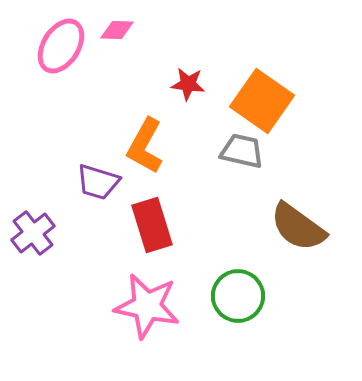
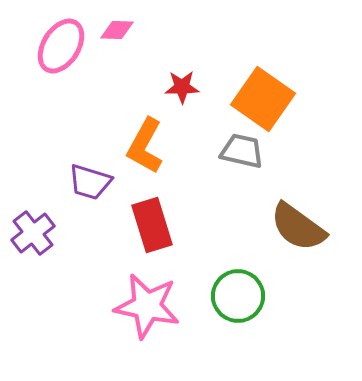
red star: moved 6 px left, 3 px down; rotated 8 degrees counterclockwise
orange square: moved 1 px right, 2 px up
purple trapezoid: moved 8 px left
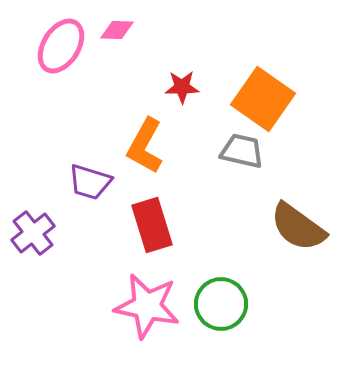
green circle: moved 17 px left, 8 px down
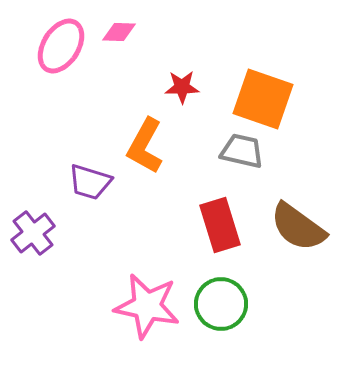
pink diamond: moved 2 px right, 2 px down
orange square: rotated 16 degrees counterclockwise
red rectangle: moved 68 px right
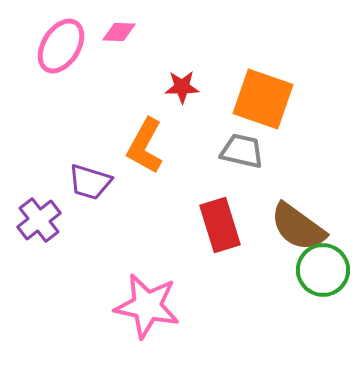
purple cross: moved 6 px right, 13 px up
green circle: moved 102 px right, 34 px up
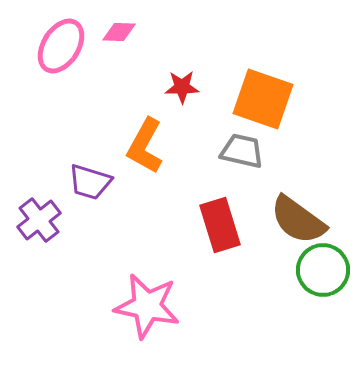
brown semicircle: moved 7 px up
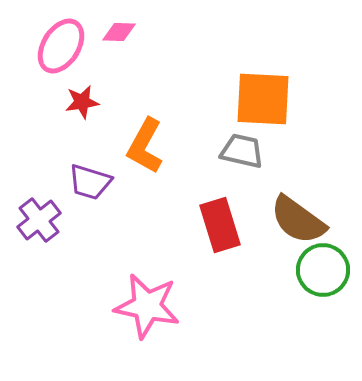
red star: moved 100 px left, 15 px down; rotated 8 degrees counterclockwise
orange square: rotated 16 degrees counterclockwise
